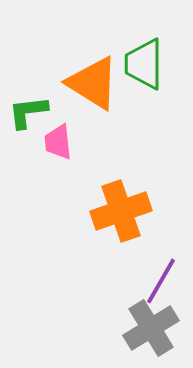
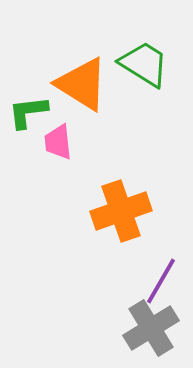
green trapezoid: rotated 122 degrees clockwise
orange triangle: moved 11 px left, 1 px down
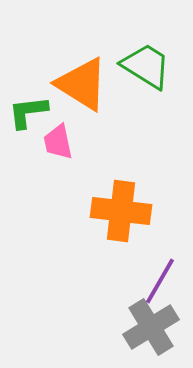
green trapezoid: moved 2 px right, 2 px down
pink trapezoid: rotated 6 degrees counterclockwise
orange cross: rotated 26 degrees clockwise
purple line: moved 1 px left
gray cross: moved 1 px up
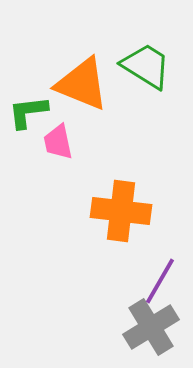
orange triangle: rotated 10 degrees counterclockwise
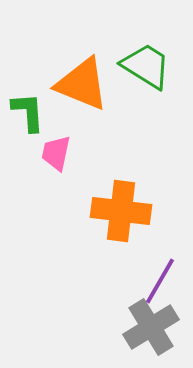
green L-shape: rotated 93 degrees clockwise
pink trapezoid: moved 2 px left, 11 px down; rotated 24 degrees clockwise
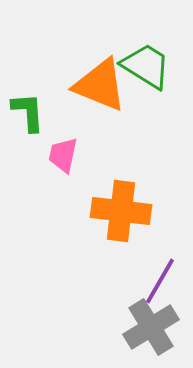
orange triangle: moved 18 px right, 1 px down
pink trapezoid: moved 7 px right, 2 px down
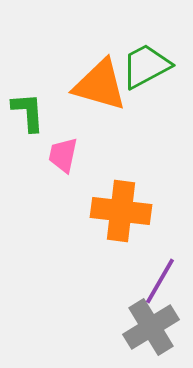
green trapezoid: rotated 60 degrees counterclockwise
orange triangle: rotated 6 degrees counterclockwise
